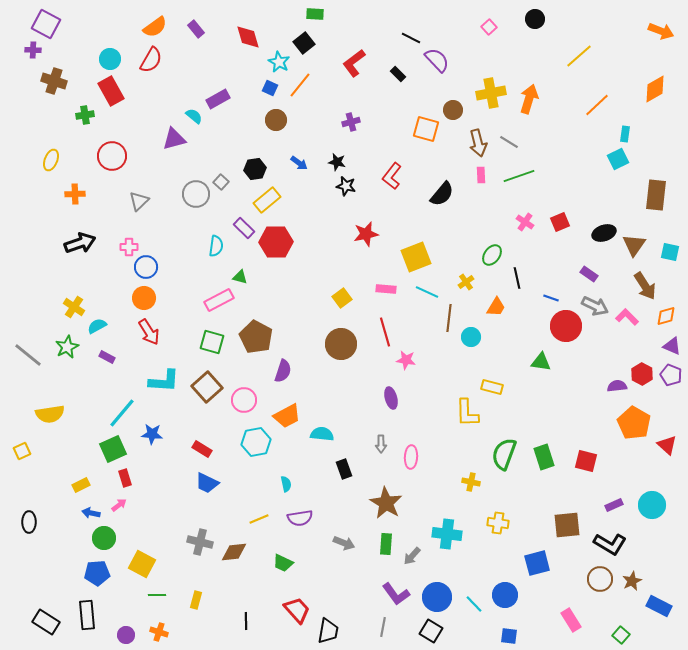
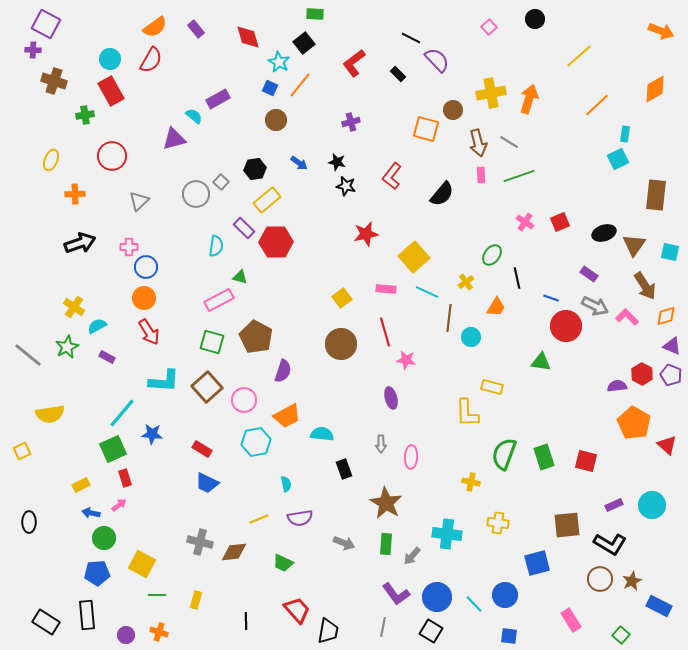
yellow square at (416, 257): moved 2 px left; rotated 20 degrees counterclockwise
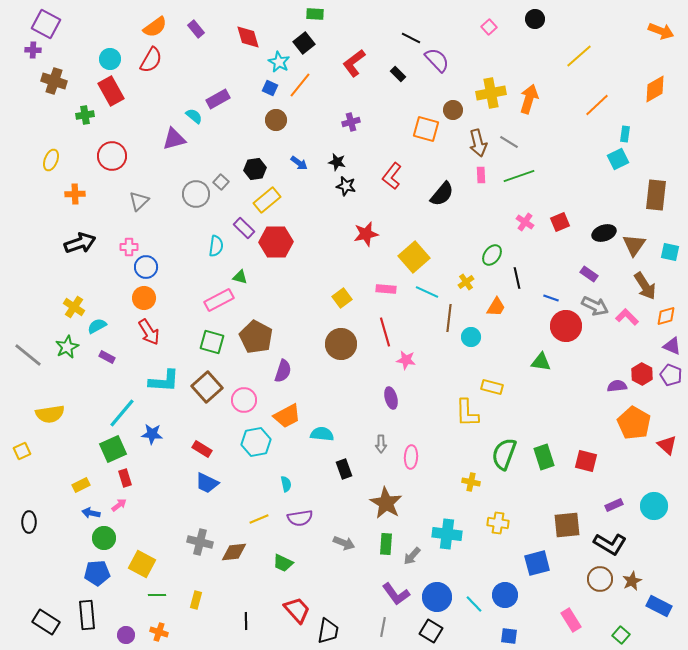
cyan circle at (652, 505): moved 2 px right, 1 px down
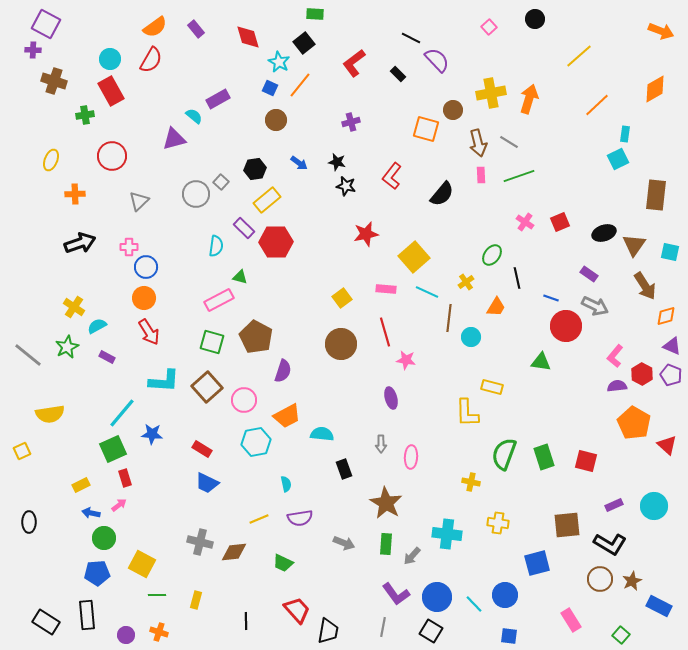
pink L-shape at (627, 317): moved 12 px left, 39 px down; rotated 95 degrees counterclockwise
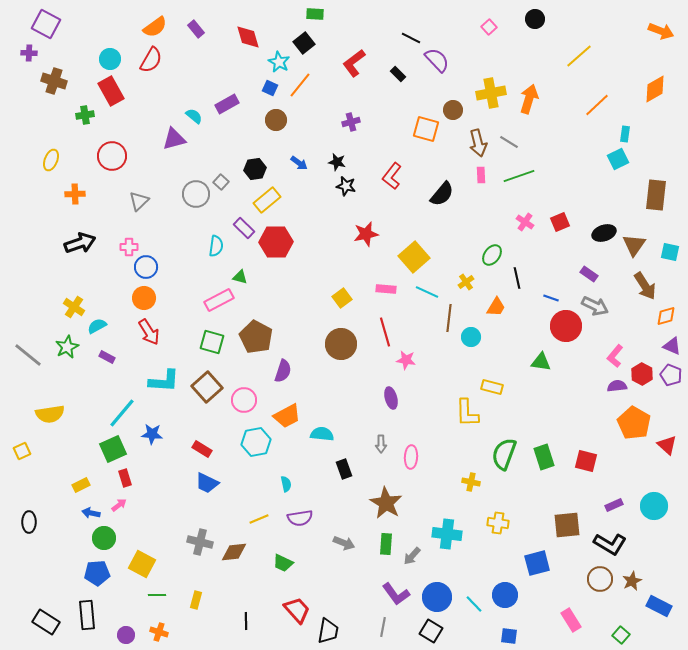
purple cross at (33, 50): moved 4 px left, 3 px down
purple rectangle at (218, 99): moved 9 px right, 5 px down
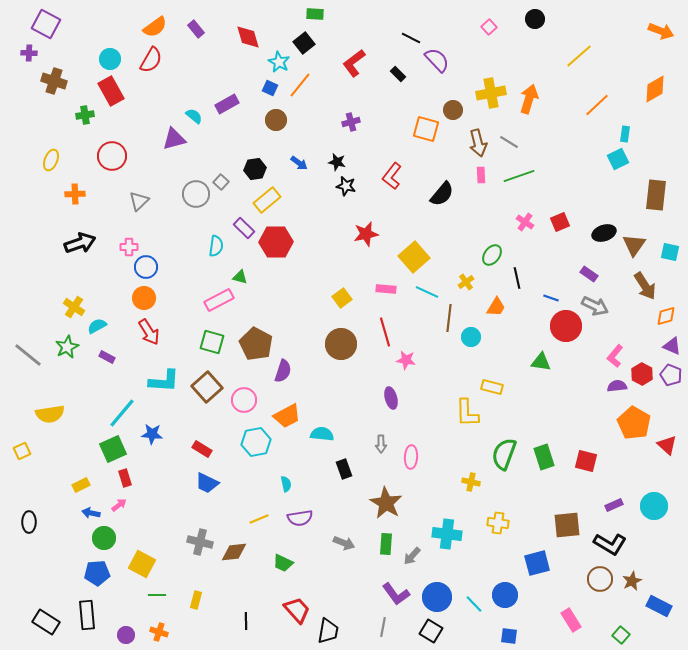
brown pentagon at (256, 337): moved 7 px down
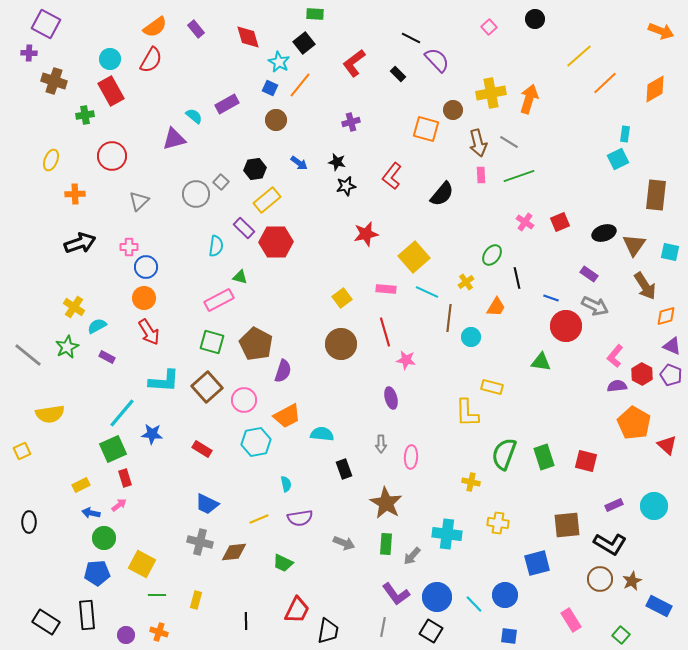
orange line at (597, 105): moved 8 px right, 22 px up
black star at (346, 186): rotated 24 degrees counterclockwise
blue trapezoid at (207, 483): moved 21 px down
red trapezoid at (297, 610): rotated 68 degrees clockwise
